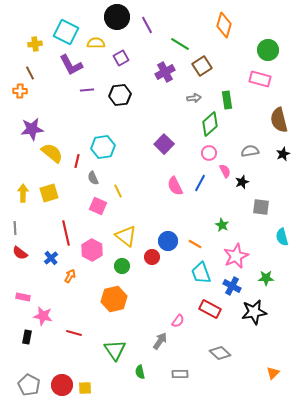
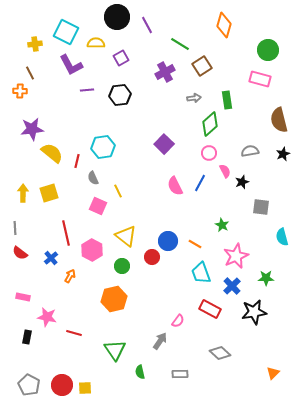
blue cross at (232, 286): rotated 18 degrees clockwise
pink star at (43, 316): moved 4 px right, 1 px down
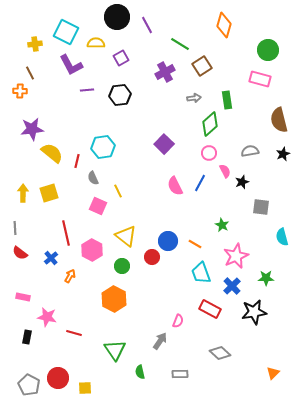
orange hexagon at (114, 299): rotated 20 degrees counterclockwise
pink semicircle at (178, 321): rotated 16 degrees counterclockwise
red circle at (62, 385): moved 4 px left, 7 px up
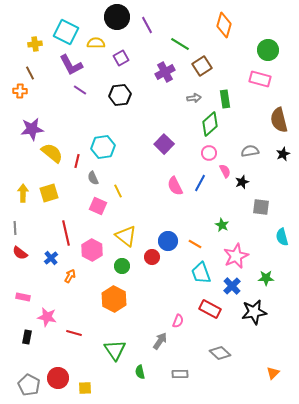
purple line at (87, 90): moved 7 px left; rotated 40 degrees clockwise
green rectangle at (227, 100): moved 2 px left, 1 px up
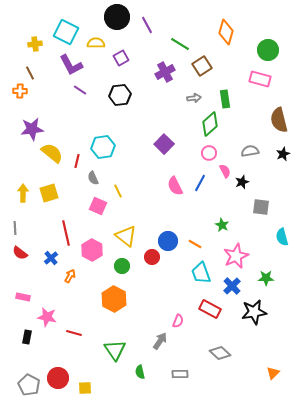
orange diamond at (224, 25): moved 2 px right, 7 px down
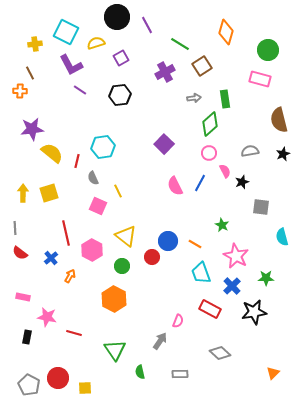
yellow semicircle at (96, 43): rotated 18 degrees counterclockwise
pink star at (236, 256): rotated 20 degrees counterclockwise
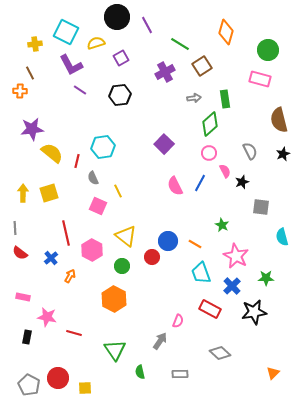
gray semicircle at (250, 151): rotated 72 degrees clockwise
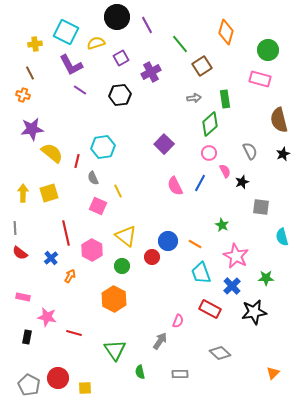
green line at (180, 44): rotated 18 degrees clockwise
purple cross at (165, 72): moved 14 px left
orange cross at (20, 91): moved 3 px right, 4 px down; rotated 16 degrees clockwise
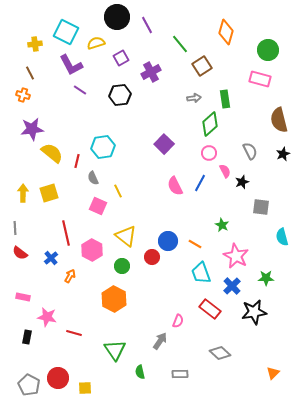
red rectangle at (210, 309): rotated 10 degrees clockwise
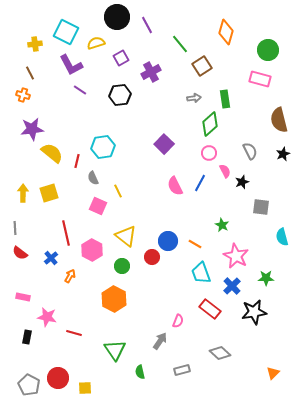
gray rectangle at (180, 374): moved 2 px right, 4 px up; rotated 14 degrees counterclockwise
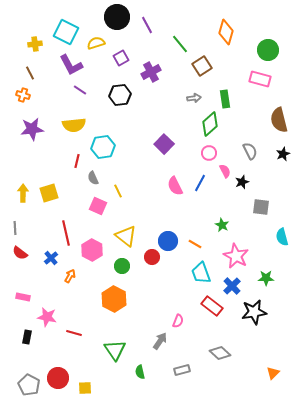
yellow semicircle at (52, 153): moved 22 px right, 28 px up; rotated 135 degrees clockwise
red rectangle at (210, 309): moved 2 px right, 3 px up
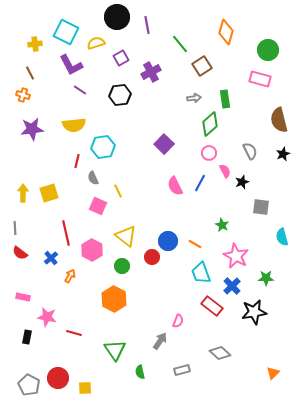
purple line at (147, 25): rotated 18 degrees clockwise
